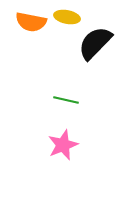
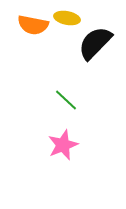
yellow ellipse: moved 1 px down
orange semicircle: moved 2 px right, 3 px down
green line: rotated 30 degrees clockwise
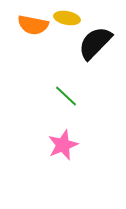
green line: moved 4 px up
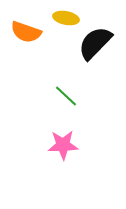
yellow ellipse: moved 1 px left
orange semicircle: moved 7 px left, 7 px down; rotated 8 degrees clockwise
pink star: rotated 20 degrees clockwise
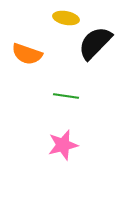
orange semicircle: moved 1 px right, 22 px down
green line: rotated 35 degrees counterclockwise
pink star: rotated 12 degrees counterclockwise
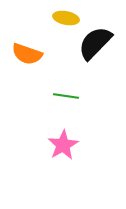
pink star: rotated 16 degrees counterclockwise
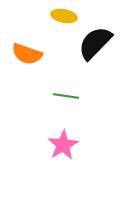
yellow ellipse: moved 2 px left, 2 px up
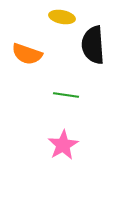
yellow ellipse: moved 2 px left, 1 px down
black semicircle: moved 2 px left, 2 px down; rotated 48 degrees counterclockwise
green line: moved 1 px up
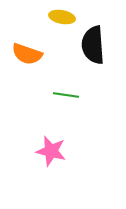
pink star: moved 12 px left, 6 px down; rotated 28 degrees counterclockwise
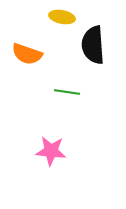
green line: moved 1 px right, 3 px up
pink star: rotated 8 degrees counterclockwise
